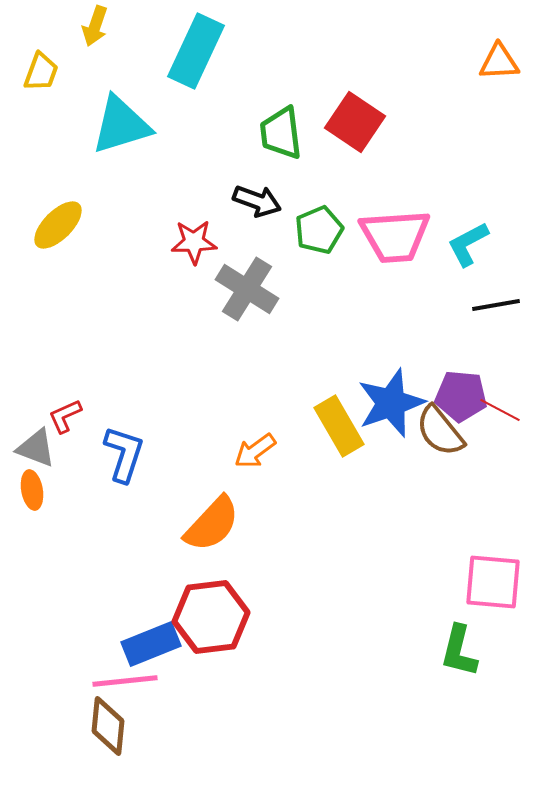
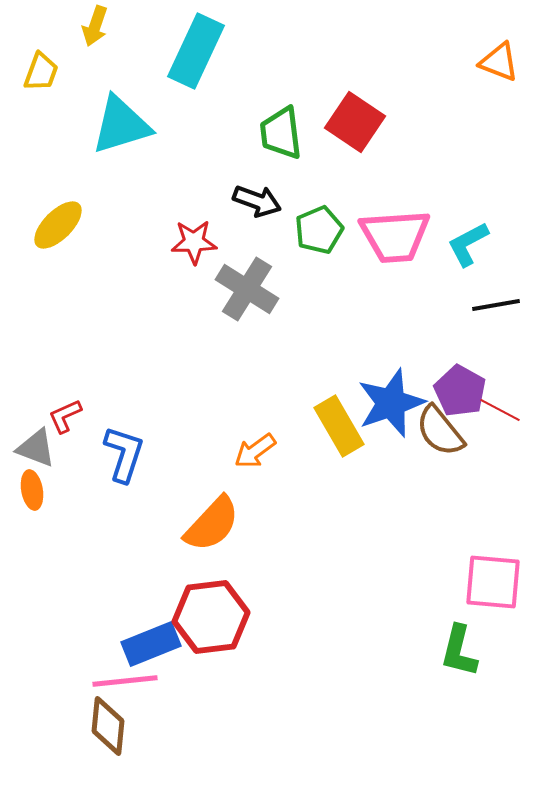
orange triangle: rotated 24 degrees clockwise
purple pentagon: moved 1 px left, 5 px up; rotated 24 degrees clockwise
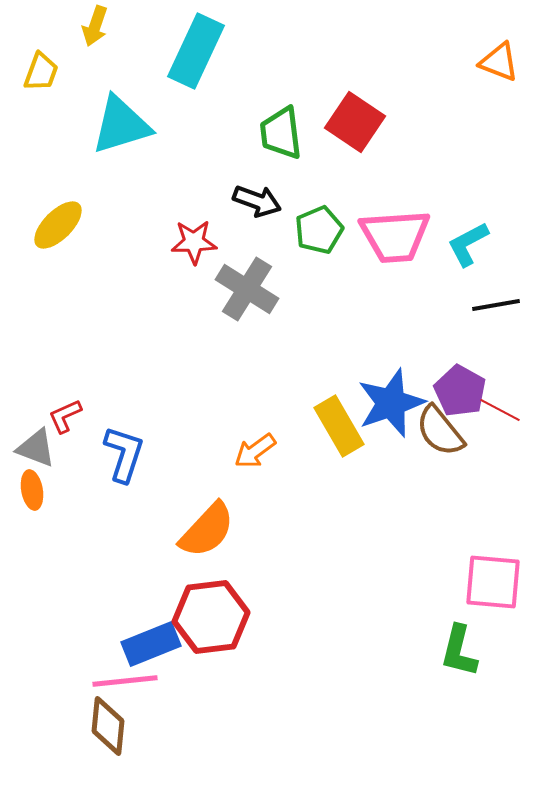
orange semicircle: moved 5 px left, 6 px down
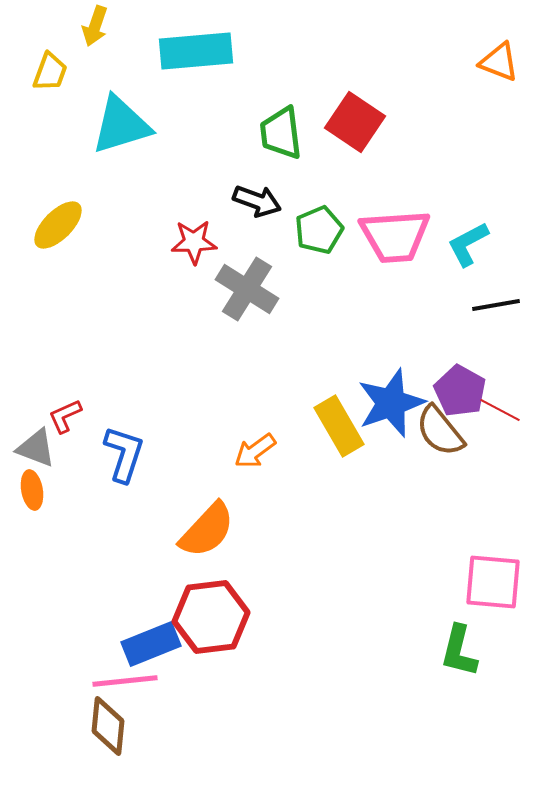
cyan rectangle: rotated 60 degrees clockwise
yellow trapezoid: moved 9 px right
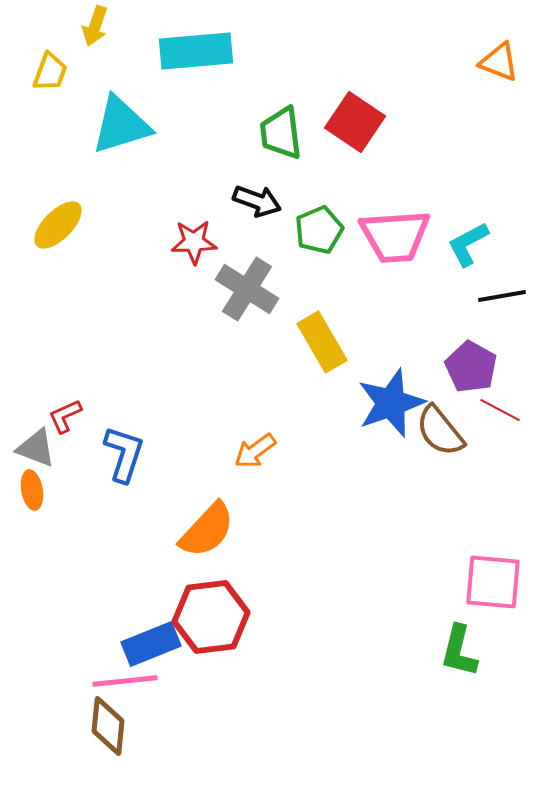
black line: moved 6 px right, 9 px up
purple pentagon: moved 11 px right, 24 px up
yellow rectangle: moved 17 px left, 84 px up
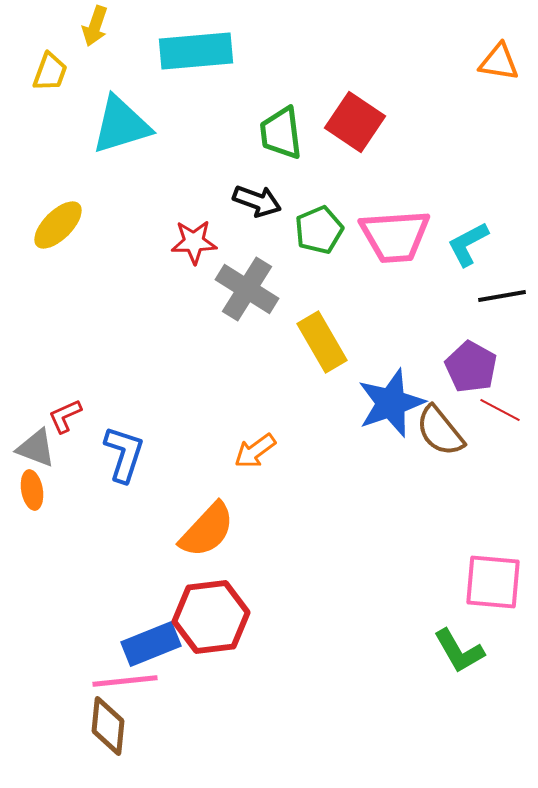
orange triangle: rotated 12 degrees counterclockwise
green L-shape: rotated 44 degrees counterclockwise
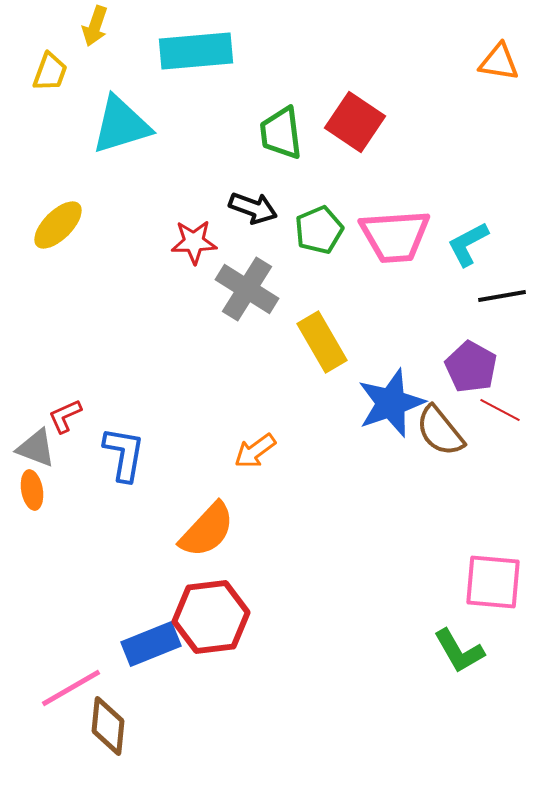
black arrow: moved 4 px left, 7 px down
blue L-shape: rotated 8 degrees counterclockwise
pink line: moved 54 px left, 7 px down; rotated 24 degrees counterclockwise
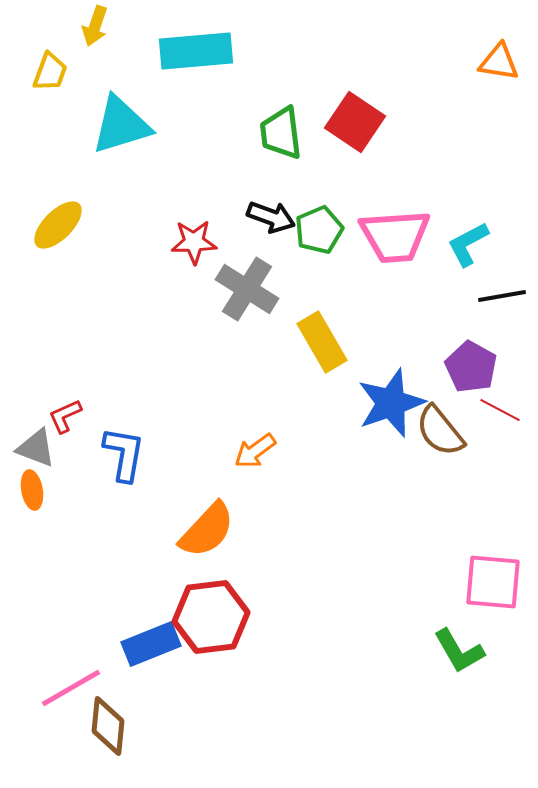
black arrow: moved 18 px right, 9 px down
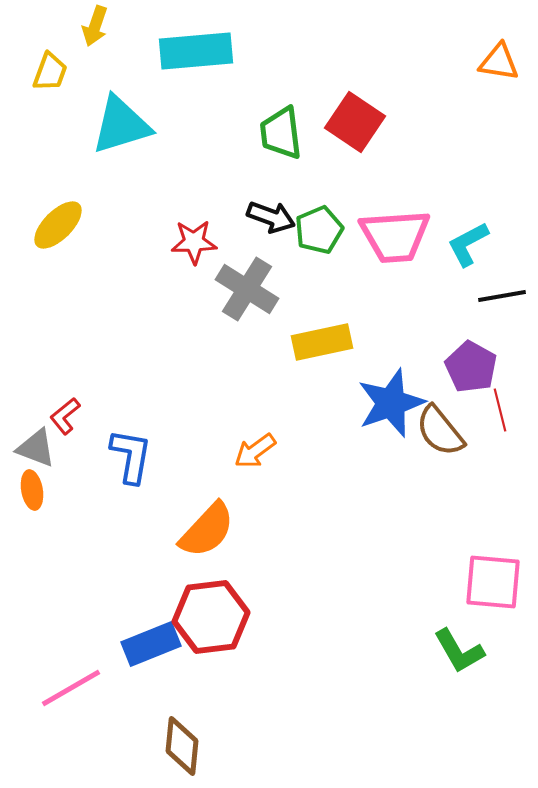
yellow rectangle: rotated 72 degrees counterclockwise
red line: rotated 48 degrees clockwise
red L-shape: rotated 15 degrees counterclockwise
blue L-shape: moved 7 px right, 2 px down
brown diamond: moved 74 px right, 20 px down
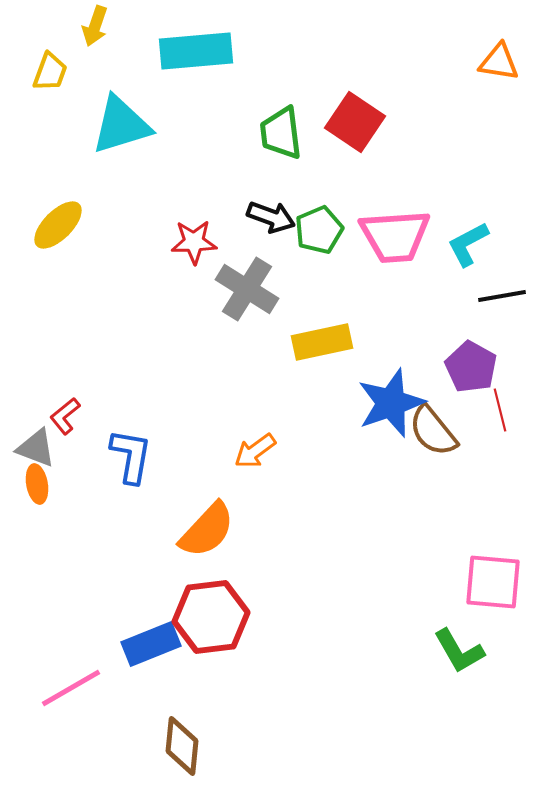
brown semicircle: moved 7 px left
orange ellipse: moved 5 px right, 6 px up
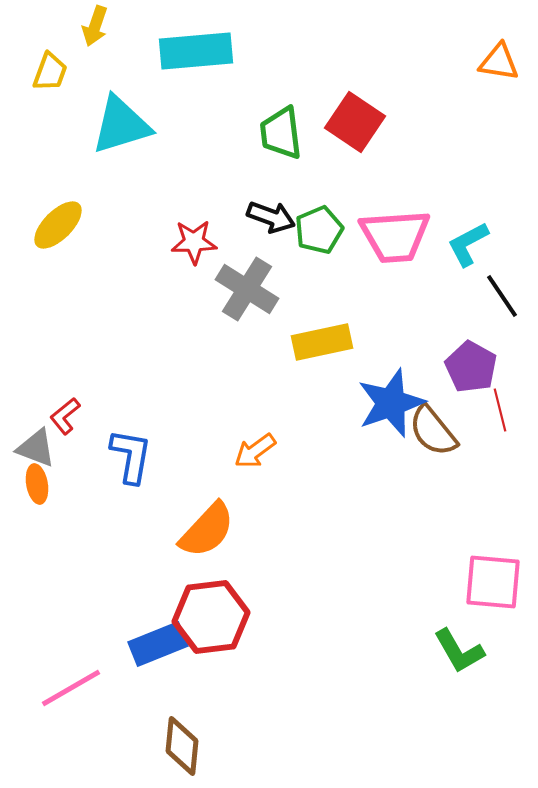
black line: rotated 66 degrees clockwise
blue rectangle: moved 7 px right
